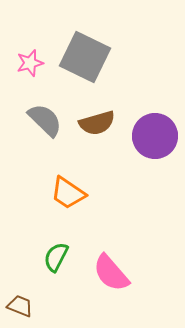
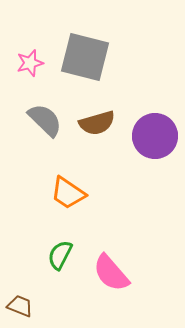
gray square: rotated 12 degrees counterclockwise
green semicircle: moved 4 px right, 2 px up
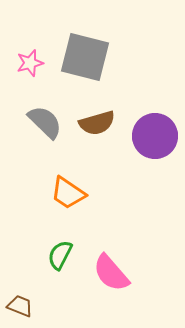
gray semicircle: moved 2 px down
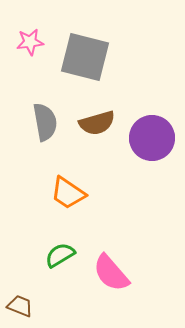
pink star: moved 21 px up; rotated 8 degrees clockwise
gray semicircle: rotated 36 degrees clockwise
purple circle: moved 3 px left, 2 px down
green semicircle: rotated 32 degrees clockwise
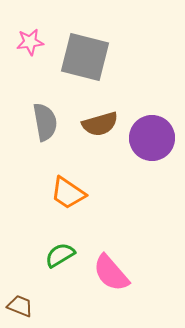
brown semicircle: moved 3 px right, 1 px down
